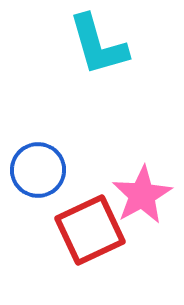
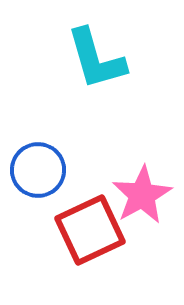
cyan L-shape: moved 2 px left, 14 px down
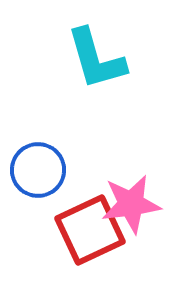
pink star: moved 11 px left, 9 px down; rotated 22 degrees clockwise
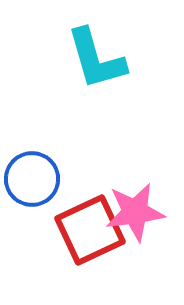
blue circle: moved 6 px left, 9 px down
pink star: moved 4 px right, 8 px down
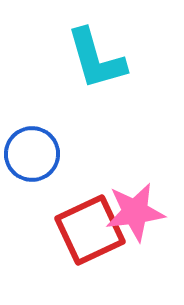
blue circle: moved 25 px up
